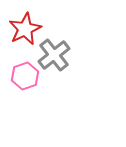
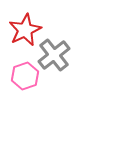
red star: moved 1 px down
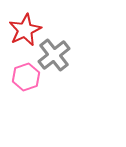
pink hexagon: moved 1 px right, 1 px down
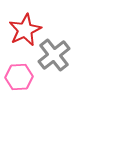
pink hexagon: moved 7 px left; rotated 16 degrees clockwise
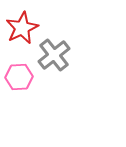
red star: moved 3 px left, 2 px up
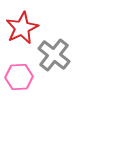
gray cross: rotated 12 degrees counterclockwise
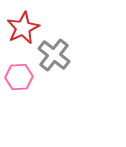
red star: moved 1 px right
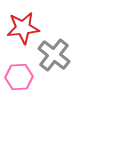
red star: rotated 20 degrees clockwise
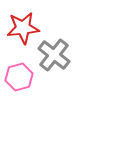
pink hexagon: rotated 12 degrees counterclockwise
